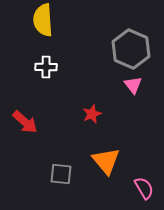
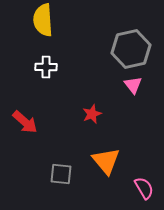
gray hexagon: rotated 24 degrees clockwise
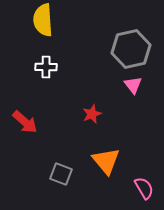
gray square: rotated 15 degrees clockwise
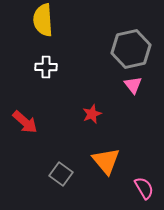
gray square: rotated 15 degrees clockwise
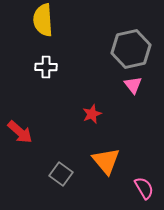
red arrow: moved 5 px left, 10 px down
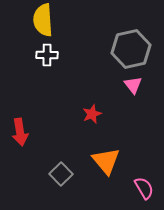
white cross: moved 1 px right, 12 px up
red arrow: rotated 40 degrees clockwise
gray square: rotated 10 degrees clockwise
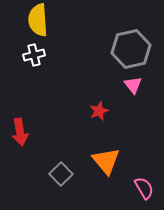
yellow semicircle: moved 5 px left
white cross: moved 13 px left; rotated 15 degrees counterclockwise
red star: moved 7 px right, 3 px up
